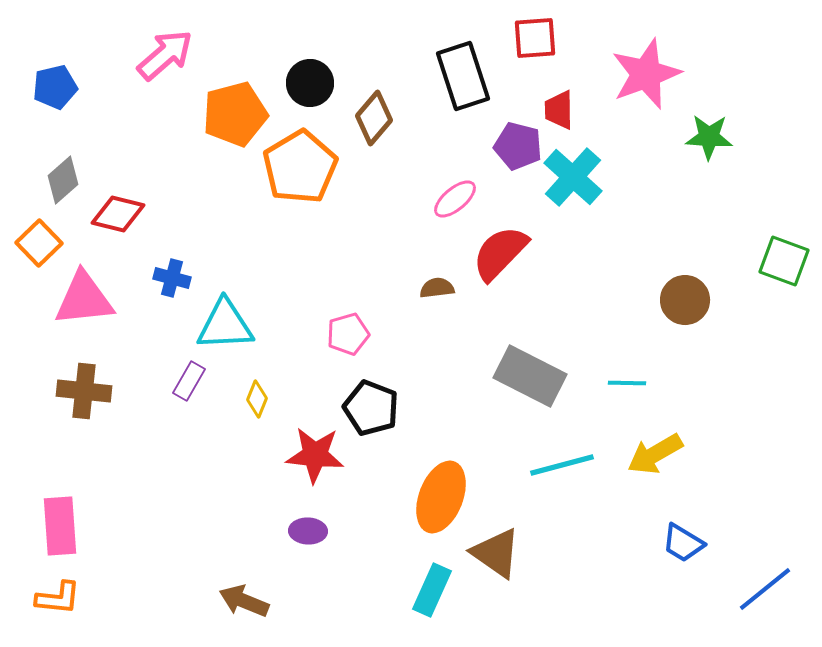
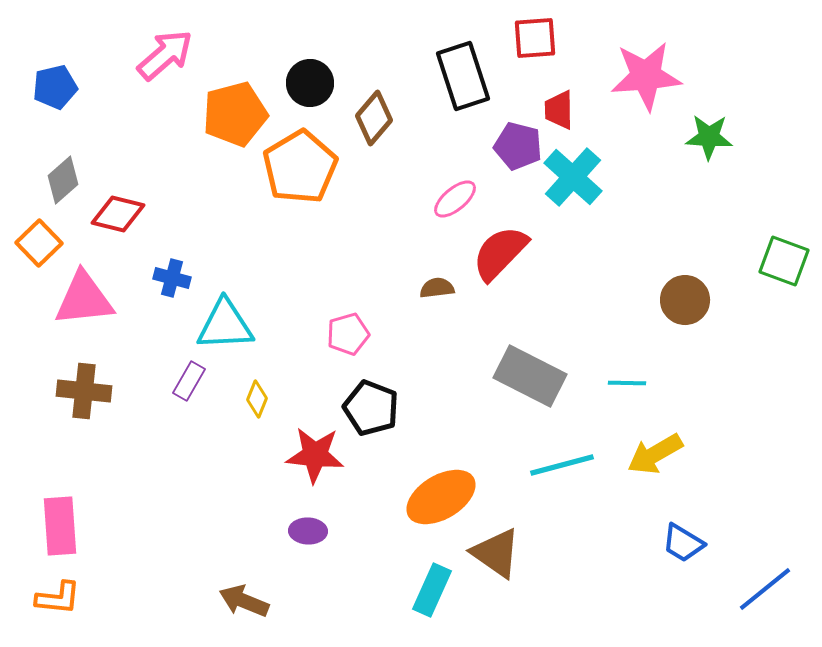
pink star at (646, 74): moved 2 px down; rotated 16 degrees clockwise
orange ellipse at (441, 497): rotated 38 degrees clockwise
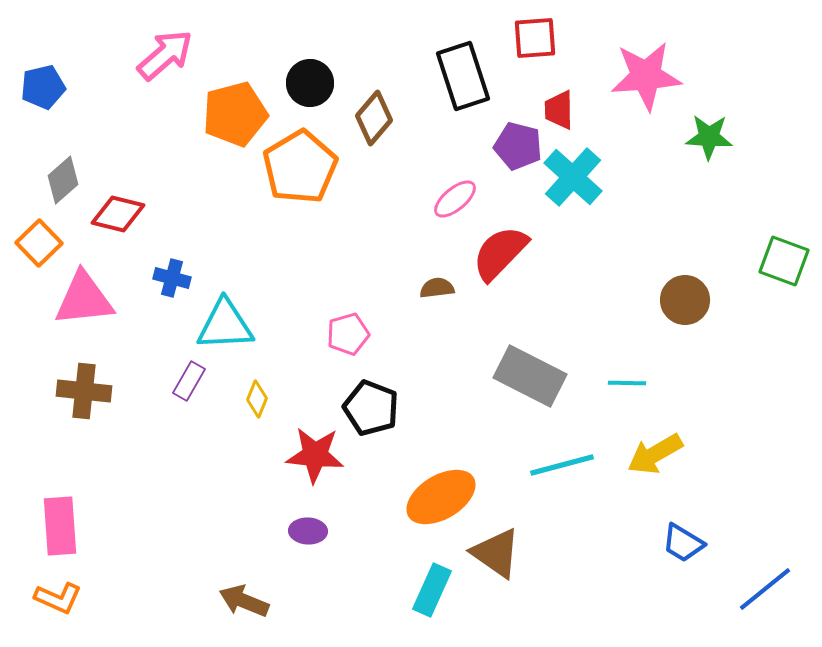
blue pentagon at (55, 87): moved 12 px left
orange L-shape at (58, 598): rotated 18 degrees clockwise
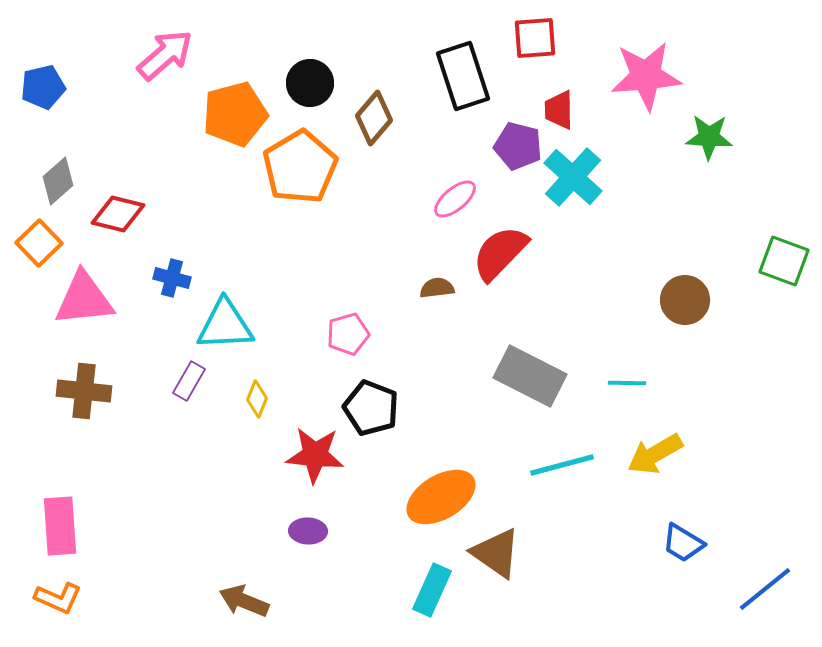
gray diamond at (63, 180): moved 5 px left, 1 px down
